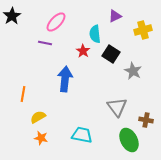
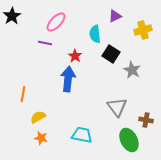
red star: moved 8 px left, 5 px down
gray star: moved 1 px left, 1 px up
blue arrow: moved 3 px right
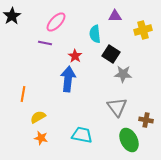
purple triangle: rotated 24 degrees clockwise
gray star: moved 9 px left, 4 px down; rotated 24 degrees counterclockwise
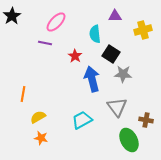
blue arrow: moved 24 px right; rotated 20 degrees counterclockwise
cyan trapezoid: moved 15 px up; rotated 40 degrees counterclockwise
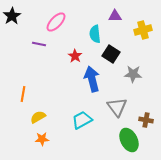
purple line: moved 6 px left, 1 px down
gray star: moved 10 px right
orange star: moved 1 px right, 1 px down; rotated 16 degrees counterclockwise
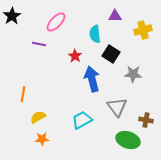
green ellipse: moved 1 px left; rotated 45 degrees counterclockwise
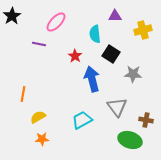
green ellipse: moved 2 px right
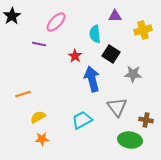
orange line: rotated 63 degrees clockwise
green ellipse: rotated 10 degrees counterclockwise
